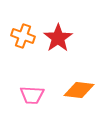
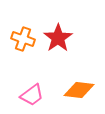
orange cross: moved 3 px down
pink trapezoid: rotated 40 degrees counterclockwise
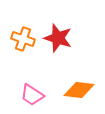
red star: rotated 20 degrees counterclockwise
pink trapezoid: rotated 70 degrees clockwise
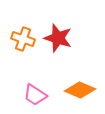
orange diamond: moved 1 px right; rotated 16 degrees clockwise
pink trapezoid: moved 3 px right
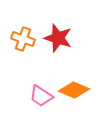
orange diamond: moved 6 px left
pink trapezoid: moved 6 px right, 1 px down
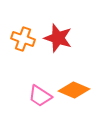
pink trapezoid: moved 1 px left
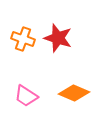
orange diamond: moved 3 px down
pink trapezoid: moved 14 px left
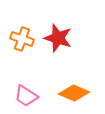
orange cross: moved 1 px left
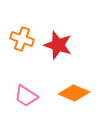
red star: moved 7 px down
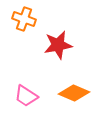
orange cross: moved 2 px right, 20 px up
red star: rotated 28 degrees counterclockwise
